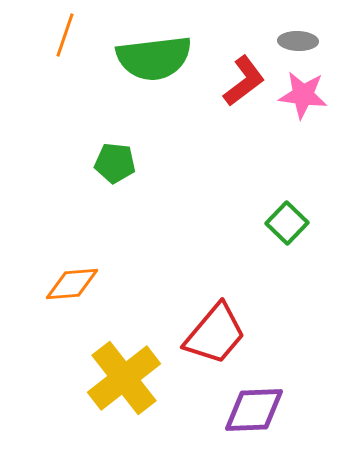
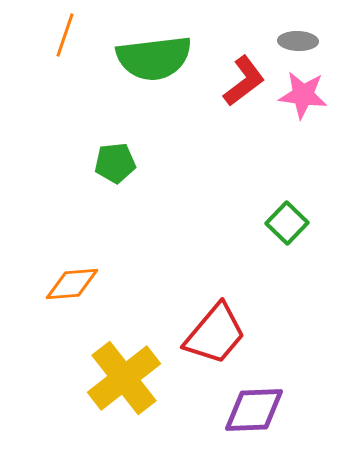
green pentagon: rotated 12 degrees counterclockwise
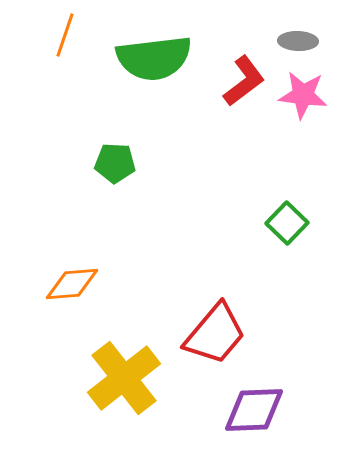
green pentagon: rotated 9 degrees clockwise
